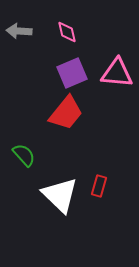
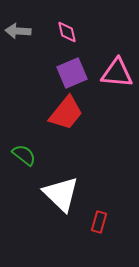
gray arrow: moved 1 px left
green semicircle: rotated 10 degrees counterclockwise
red rectangle: moved 36 px down
white triangle: moved 1 px right, 1 px up
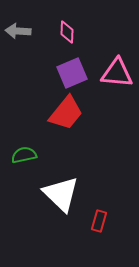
pink diamond: rotated 15 degrees clockwise
green semicircle: rotated 50 degrees counterclockwise
red rectangle: moved 1 px up
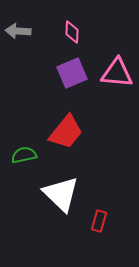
pink diamond: moved 5 px right
red trapezoid: moved 19 px down
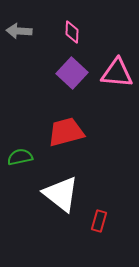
gray arrow: moved 1 px right
purple square: rotated 24 degrees counterclockwise
red trapezoid: rotated 144 degrees counterclockwise
green semicircle: moved 4 px left, 2 px down
white triangle: rotated 6 degrees counterclockwise
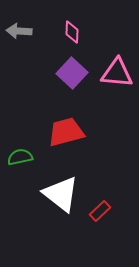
red rectangle: moved 1 px right, 10 px up; rotated 30 degrees clockwise
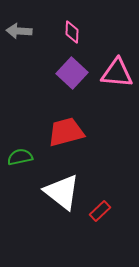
white triangle: moved 1 px right, 2 px up
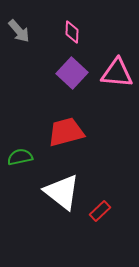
gray arrow: rotated 135 degrees counterclockwise
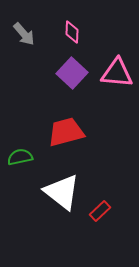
gray arrow: moved 5 px right, 3 px down
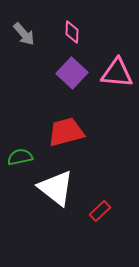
white triangle: moved 6 px left, 4 px up
